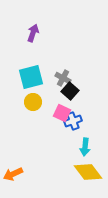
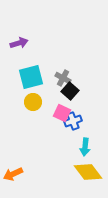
purple arrow: moved 14 px left, 10 px down; rotated 54 degrees clockwise
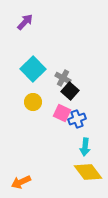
purple arrow: moved 6 px right, 21 px up; rotated 30 degrees counterclockwise
cyan square: moved 2 px right, 8 px up; rotated 30 degrees counterclockwise
blue cross: moved 4 px right, 2 px up
orange arrow: moved 8 px right, 8 px down
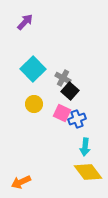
yellow circle: moved 1 px right, 2 px down
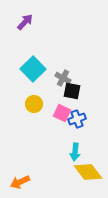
black square: moved 2 px right; rotated 30 degrees counterclockwise
cyan arrow: moved 10 px left, 5 px down
orange arrow: moved 1 px left
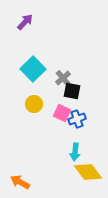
gray cross: rotated 21 degrees clockwise
orange arrow: rotated 54 degrees clockwise
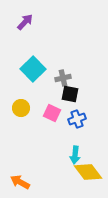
gray cross: rotated 28 degrees clockwise
black square: moved 2 px left, 3 px down
yellow circle: moved 13 px left, 4 px down
pink square: moved 10 px left
cyan arrow: moved 3 px down
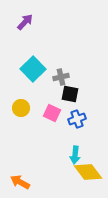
gray cross: moved 2 px left, 1 px up
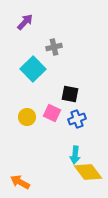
gray cross: moved 7 px left, 30 px up
yellow circle: moved 6 px right, 9 px down
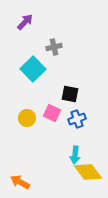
yellow circle: moved 1 px down
